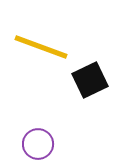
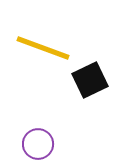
yellow line: moved 2 px right, 1 px down
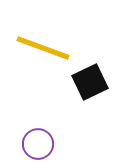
black square: moved 2 px down
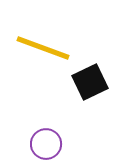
purple circle: moved 8 px right
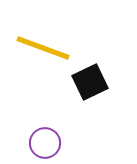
purple circle: moved 1 px left, 1 px up
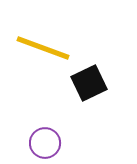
black square: moved 1 px left, 1 px down
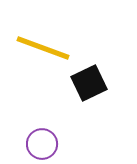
purple circle: moved 3 px left, 1 px down
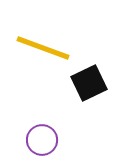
purple circle: moved 4 px up
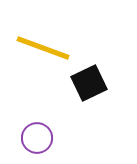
purple circle: moved 5 px left, 2 px up
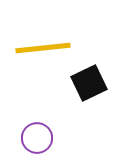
yellow line: rotated 26 degrees counterclockwise
